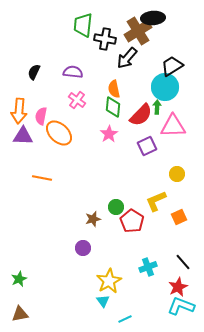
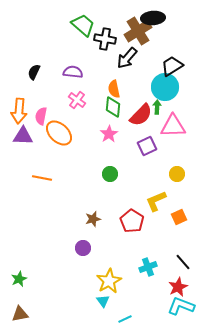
green trapezoid: rotated 125 degrees clockwise
green circle: moved 6 px left, 33 px up
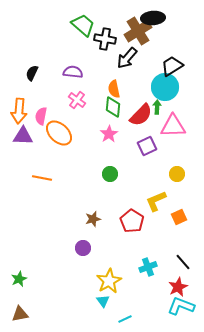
black semicircle: moved 2 px left, 1 px down
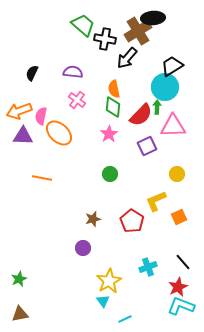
orange arrow: rotated 65 degrees clockwise
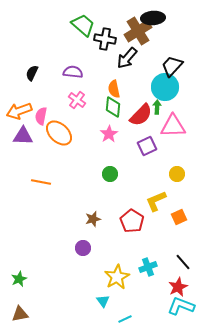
black trapezoid: rotated 15 degrees counterclockwise
orange line: moved 1 px left, 4 px down
yellow star: moved 8 px right, 4 px up
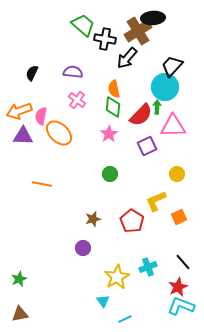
orange line: moved 1 px right, 2 px down
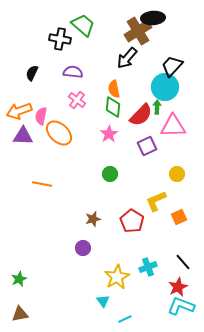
black cross: moved 45 px left
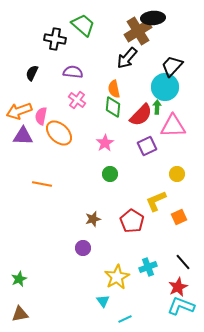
black cross: moved 5 px left
pink star: moved 4 px left, 9 px down
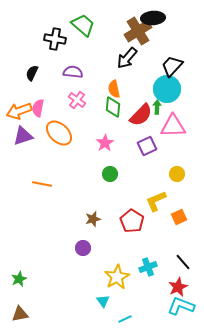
cyan circle: moved 2 px right, 2 px down
pink semicircle: moved 3 px left, 8 px up
purple triangle: rotated 20 degrees counterclockwise
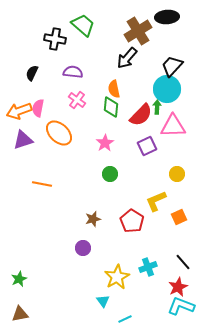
black ellipse: moved 14 px right, 1 px up
green diamond: moved 2 px left
purple triangle: moved 4 px down
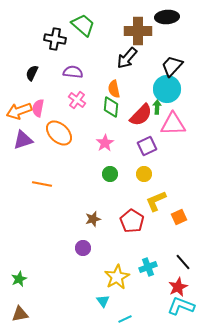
brown cross: rotated 32 degrees clockwise
pink triangle: moved 2 px up
yellow circle: moved 33 px left
